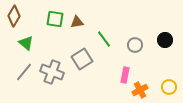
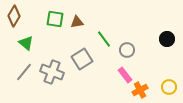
black circle: moved 2 px right, 1 px up
gray circle: moved 8 px left, 5 px down
pink rectangle: rotated 49 degrees counterclockwise
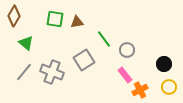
black circle: moved 3 px left, 25 px down
gray square: moved 2 px right, 1 px down
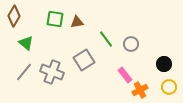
green line: moved 2 px right
gray circle: moved 4 px right, 6 px up
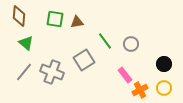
brown diamond: moved 5 px right; rotated 25 degrees counterclockwise
green line: moved 1 px left, 2 px down
yellow circle: moved 5 px left, 1 px down
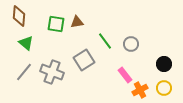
green square: moved 1 px right, 5 px down
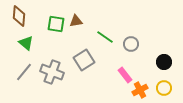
brown triangle: moved 1 px left, 1 px up
green line: moved 4 px up; rotated 18 degrees counterclockwise
black circle: moved 2 px up
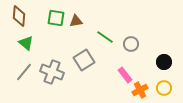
green square: moved 6 px up
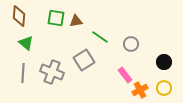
green line: moved 5 px left
gray line: moved 1 px left, 1 px down; rotated 36 degrees counterclockwise
